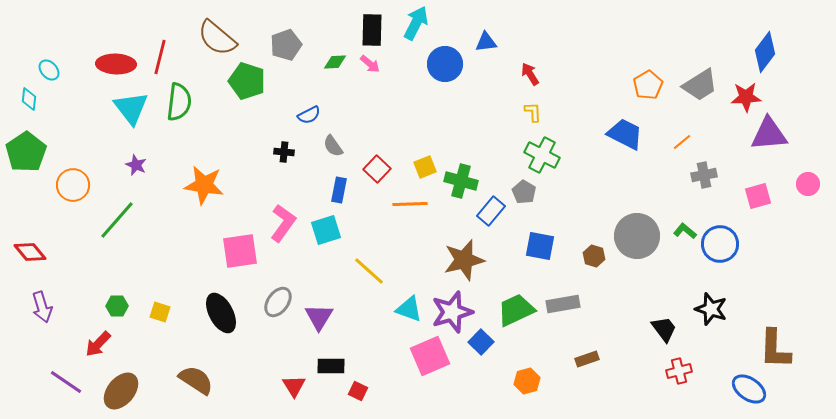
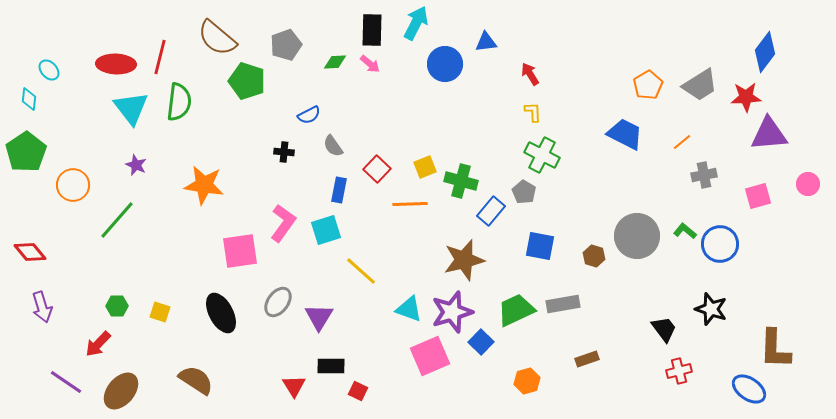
yellow line at (369, 271): moved 8 px left
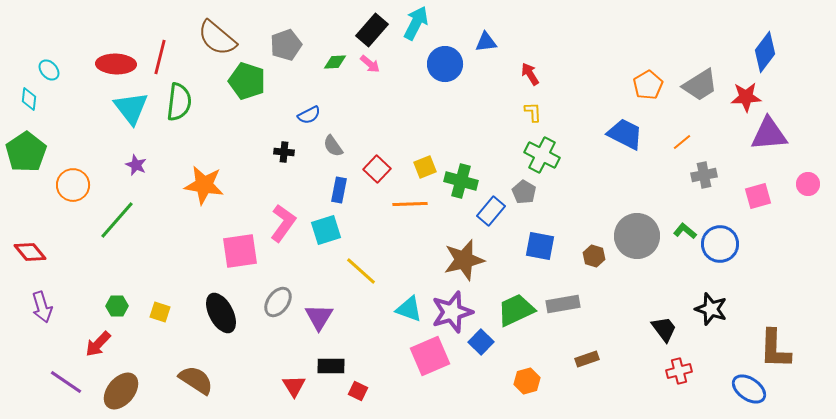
black rectangle at (372, 30): rotated 40 degrees clockwise
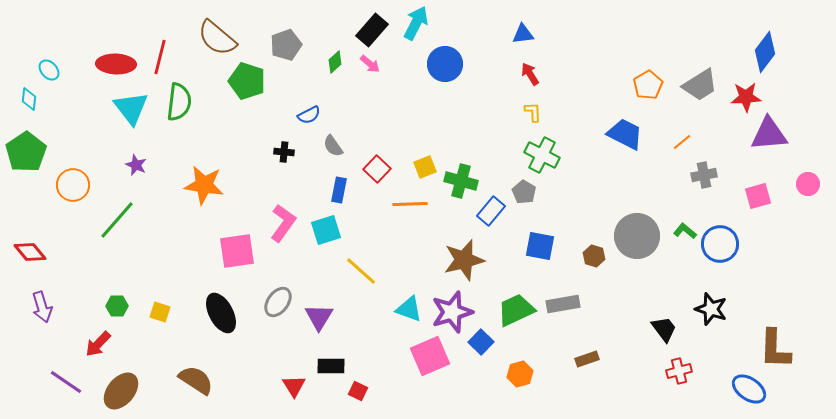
blue triangle at (486, 42): moved 37 px right, 8 px up
green diamond at (335, 62): rotated 40 degrees counterclockwise
pink square at (240, 251): moved 3 px left
orange hexagon at (527, 381): moved 7 px left, 7 px up
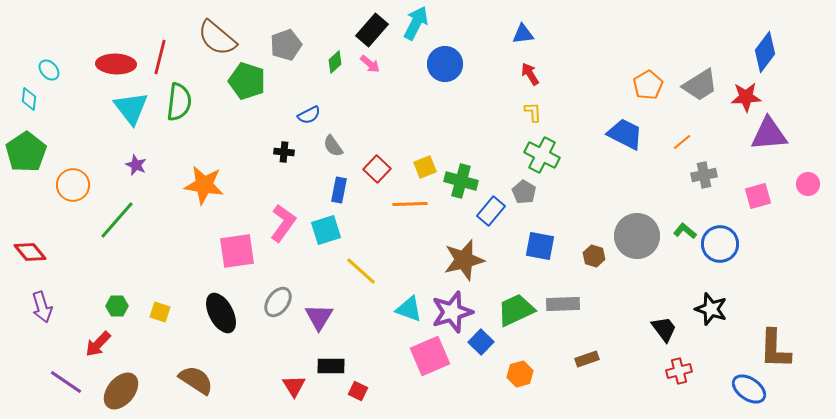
gray rectangle at (563, 304): rotated 8 degrees clockwise
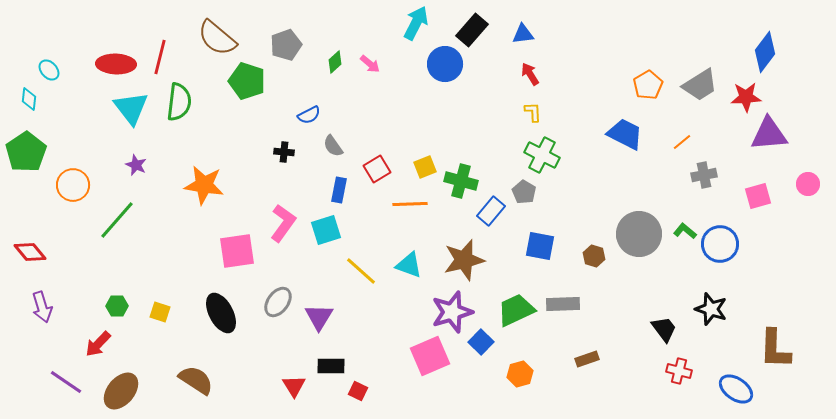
black rectangle at (372, 30): moved 100 px right
red square at (377, 169): rotated 16 degrees clockwise
gray circle at (637, 236): moved 2 px right, 2 px up
cyan triangle at (409, 309): moved 44 px up
red cross at (679, 371): rotated 30 degrees clockwise
blue ellipse at (749, 389): moved 13 px left
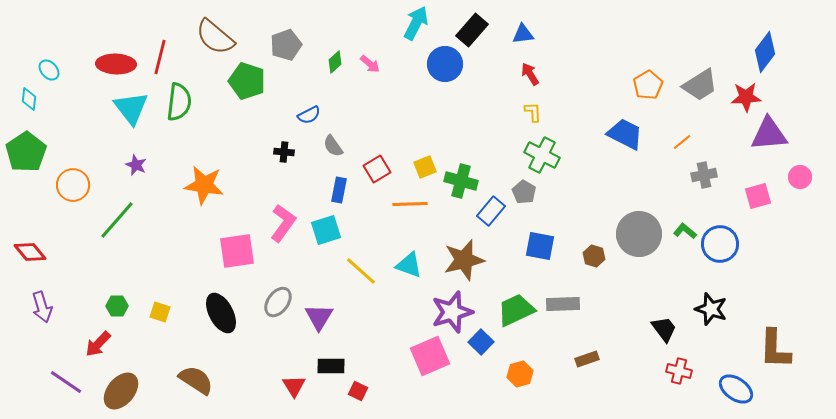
brown semicircle at (217, 38): moved 2 px left, 1 px up
pink circle at (808, 184): moved 8 px left, 7 px up
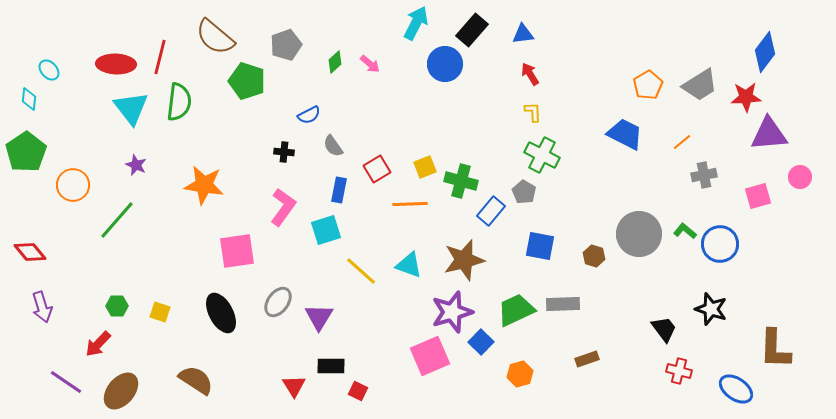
pink L-shape at (283, 223): moved 16 px up
